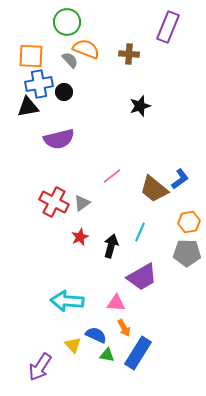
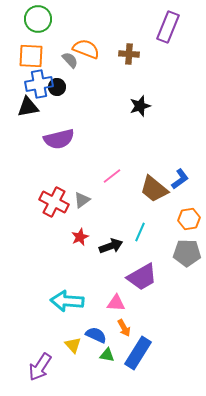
green circle: moved 29 px left, 3 px up
black circle: moved 7 px left, 5 px up
gray triangle: moved 3 px up
orange hexagon: moved 3 px up
black arrow: rotated 55 degrees clockwise
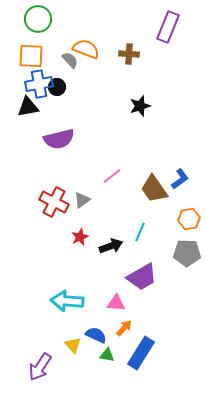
brown trapezoid: rotated 16 degrees clockwise
orange arrow: rotated 108 degrees counterclockwise
blue rectangle: moved 3 px right
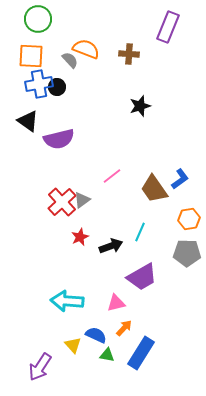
black triangle: moved 14 px down; rotated 45 degrees clockwise
red cross: moved 8 px right; rotated 20 degrees clockwise
pink triangle: rotated 18 degrees counterclockwise
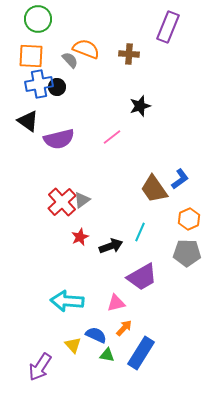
pink line: moved 39 px up
orange hexagon: rotated 15 degrees counterclockwise
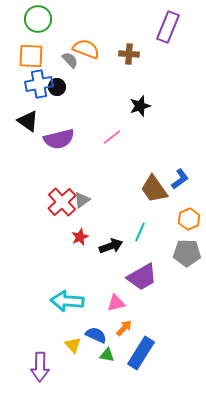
purple arrow: rotated 32 degrees counterclockwise
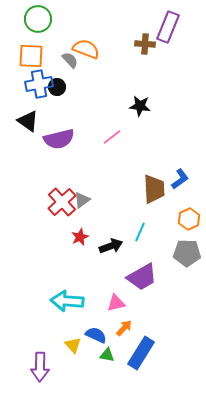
brown cross: moved 16 px right, 10 px up
black star: rotated 25 degrees clockwise
brown trapezoid: rotated 148 degrees counterclockwise
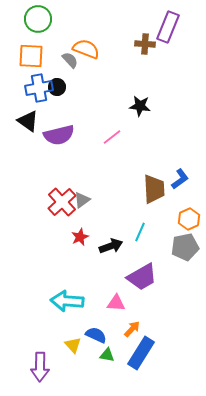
blue cross: moved 4 px down
purple semicircle: moved 4 px up
gray pentagon: moved 2 px left, 6 px up; rotated 12 degrees counterclockwise
pink triangle: rotated 18 degrees clockwise
orange arrow: moved 8 px right, 1 px down
